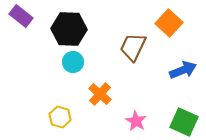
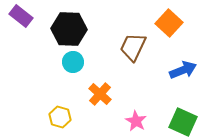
green square: moved 1 px left
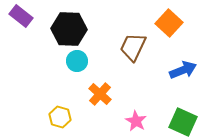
cyan circle: moved 4 px right, 1 px up
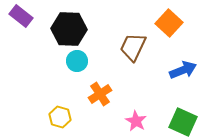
orange cross: rotated 15 degrees clockwise
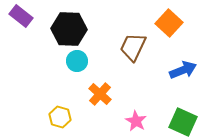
orange cross: rotated 15 degrees counterclockwise
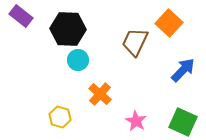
black hexagon: moved 1 px left
brown trapezoid: moved 2 px right, 5 px up
cyan circle: moved 1 px right, 1 px up
blue arrow: rotated 24 degrees counterclockwise
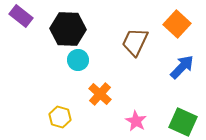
orange square: moved 8 px right, 1 px down
blue arrow: moved 1 px left, 3 px up
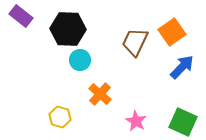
orange square: moved 5 px left, 8 px down; rotated 12 degrees clockwise
cyan circle: moved 2 px right
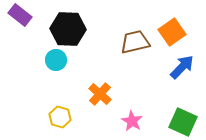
purple rectangle: moved 1 px left, 1 px up
brown trapezoid: rotated 52 degrees clockwise
cyan circle: moved 24 px left
pink star: moved 4 px left
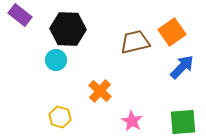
orange cross: moved 3 px up
green square: rotated 28 degrees counterclockwise
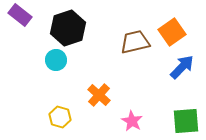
black hexagon: moved 1 px up; rotated 20 degrees counterclockwise
orange cross: moved 1 px left, 4 px down
green square: moved 3 px right, 1 px up
